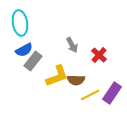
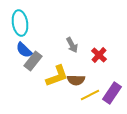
blue semicircle: rotated 72 degrees clockwise
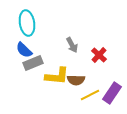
cyan ellipse: moved 7 px right
gray rectangle: moved 2 px down; rotated 30 degrees clockwise
yellow L-shape: rotated 25 degrees clockwise
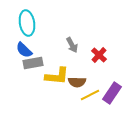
gray rectangle: rotated 12 degrees clockwise
brown semicircle: moved 1 px right, 2 px down
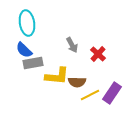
red cross: moved 1 px left, 1 px up
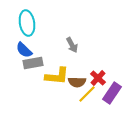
red cross: moved 24 px down
yellow line: moved 3 px left, 1 px up; rotated 18 degrees counterclockwise
